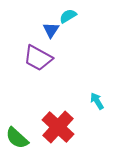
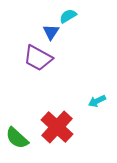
blue triangle: moved 2 px down
cyan arrow: rotated 84 degrees counterclockwise
red cross: moved 1 px left
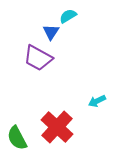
green semicircle: rotated 20 degrees clockwise
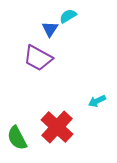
blue triangle: moved 1 px left, 3 px up
